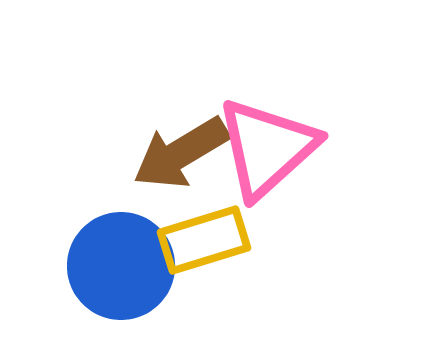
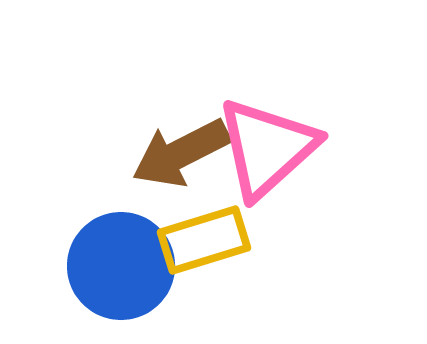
brown arrow: rotated 4 degrees clockwise
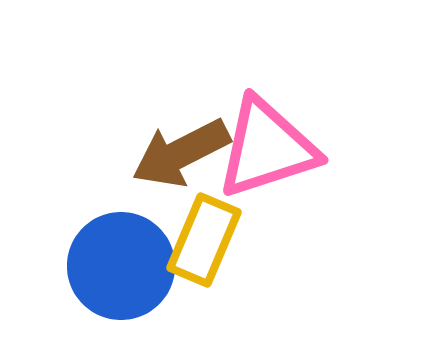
pink triangle: rotated 24 degrees clockwise
yellow rectangle: rotated 50 degrees counterclockwise
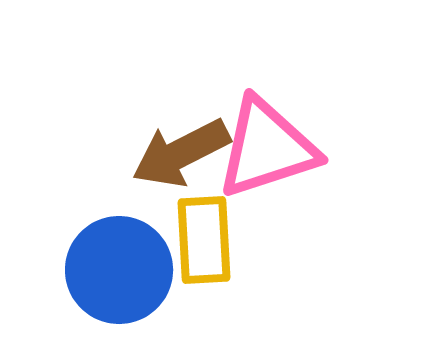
yellow rectangle: rotated 26 degrees counterclockwise
blue circle: moved 2 px left, 4 px down
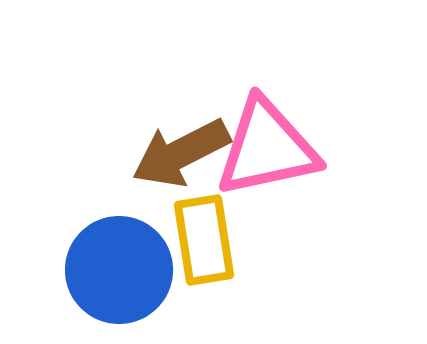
pink triangle: rotated 6 degrees clockwise
yellow rectangle: rotated 6 degrees counterclockwise
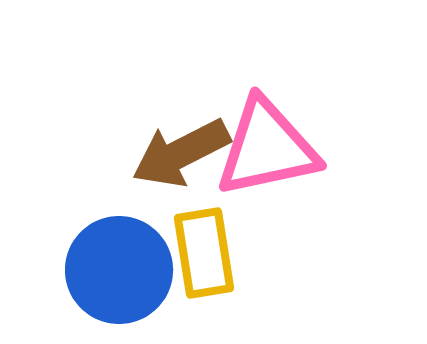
yellow rectangle: moved 13 px down
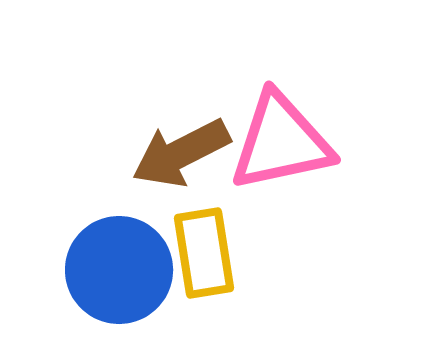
pink triangle: moved 14 px right, 6 px up
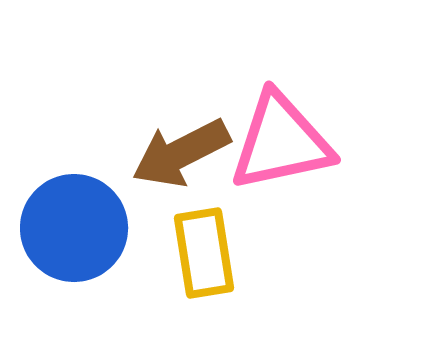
blue circle: moved 45 px left, 42 px up
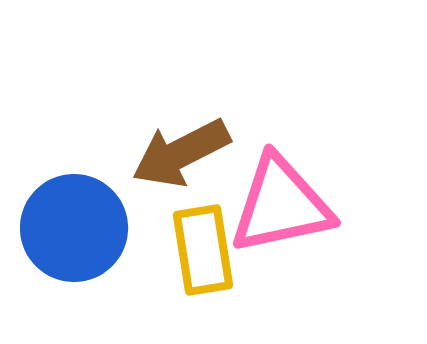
pink triangle: moved 63 px down
yellow rectangle: moved 1 px left, 3 px up
